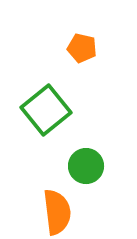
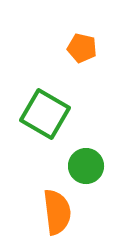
green square: moved 1 px left, 4 px down; rotated 21 degrees counterclockwise
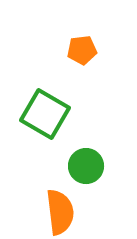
orange pentagon: moved 2 px down; rotated 20 degrees counterclockwise
orange semicircle: moved 3 px right
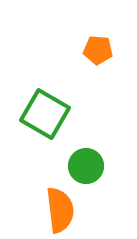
orange pentagon: moved 16 px right; rotated 12 degrees clockwise
orange semicircle: moved 2 px up
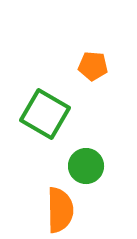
orange pentagon: moved 5 px left, 16 px down
orange semicircle: rotated 6 degrees clockwise
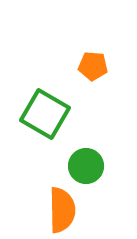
orange semicircle: moved 2 px right
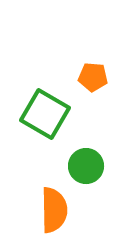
orange pentagon: moved 11 px down
orange semicircle: moved 8 px left
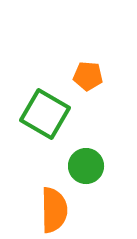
orange pentagon: moved 5 px left, 1 px up
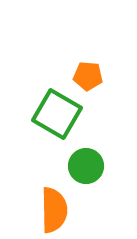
green square: moved 12 px right
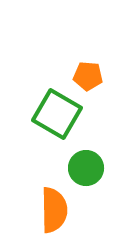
green circle: moved 2 px down
